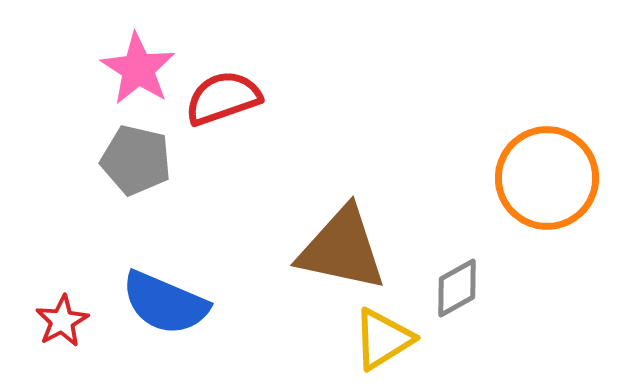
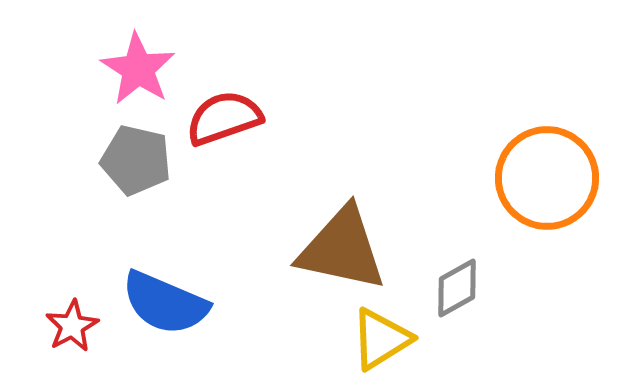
red semicircle: moved 1 px right, 20 px down
red star: moved 10 px right, 5 px down
yellow triangle: moved 2 px left
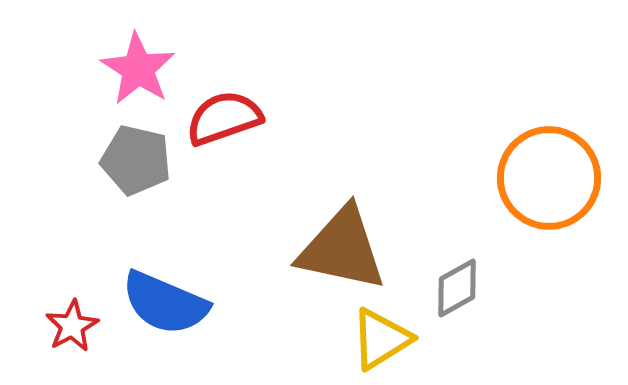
orange circle: moved 2 px right
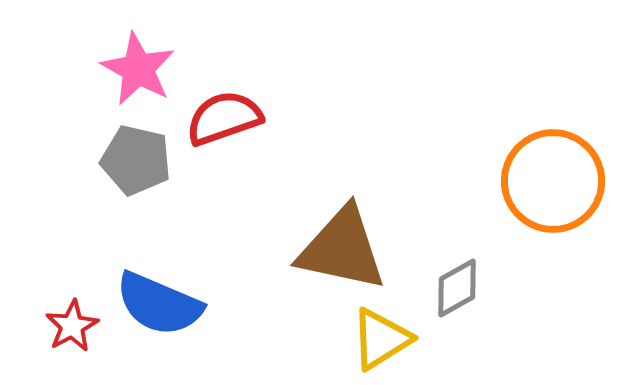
pink star: rotated 4 degrees counterclockwise
orange circle: moved 4 px right, 3 px down
blue semicircle: moved 6 px left, 1 px down
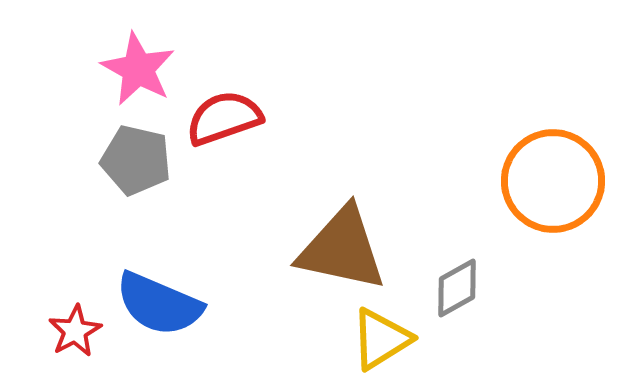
red star: moved 3 px right, 5 px down
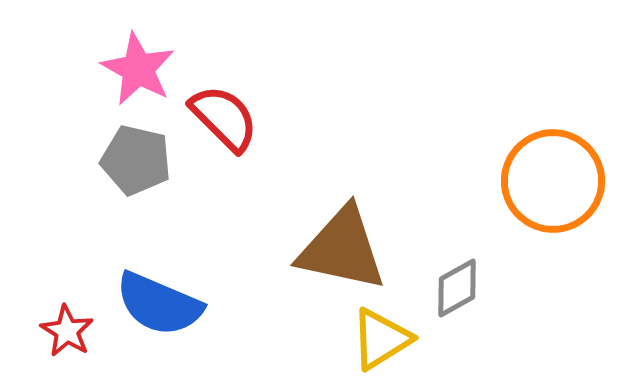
red semicircle: rotated 64 degrees clockwise
red star: moved 8 px left; rotated 12 degrees counterclockwise
